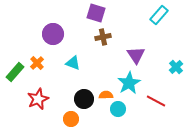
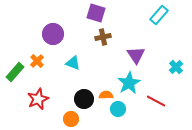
orange cross: moved 2 px up
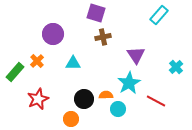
cyan triangle: rotated 21 degrees counterclockwise
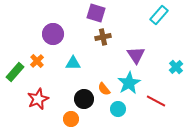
orange semicircle: moved 2 px left, 6 px up; rotated 128 degrees counterclockwise
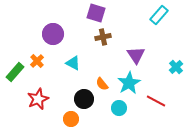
cyan triangle: rotated 28 degrees clockwise
orange semicircle: moved 2 px left, 5 px up
cyan circle: moved 1 px right, 1 px up
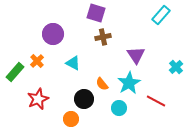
cyan rectangle: moved 2 px right
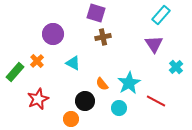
purple triangle: moved 18 px right, 11 px up
black circle: moved 1 px right, 2 px down
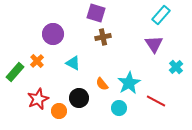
black circle: moved 6 px left, 3 px up
orange circle: moved 12 px left, 8 px up
